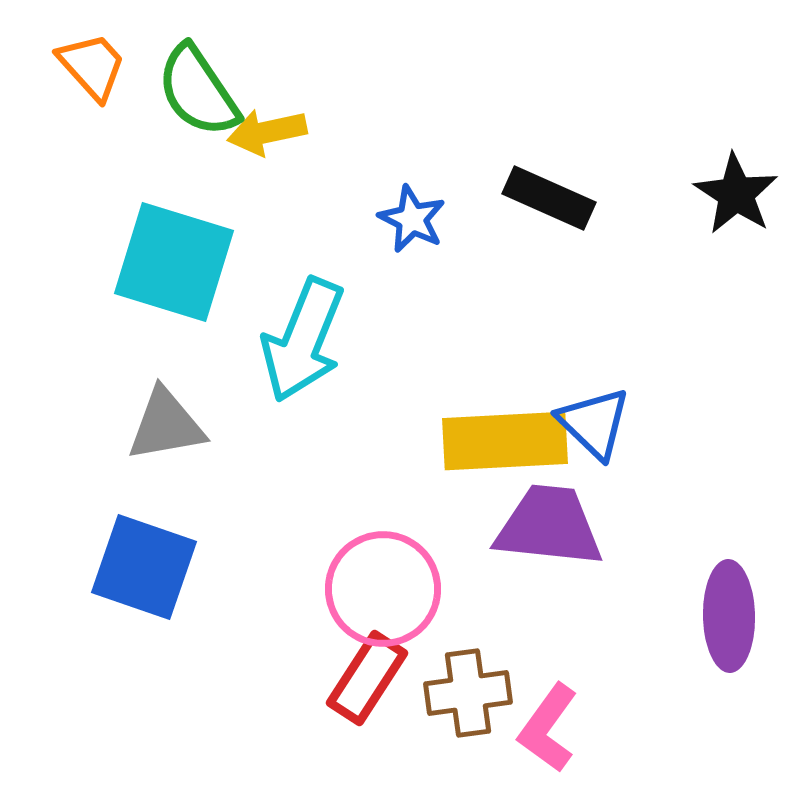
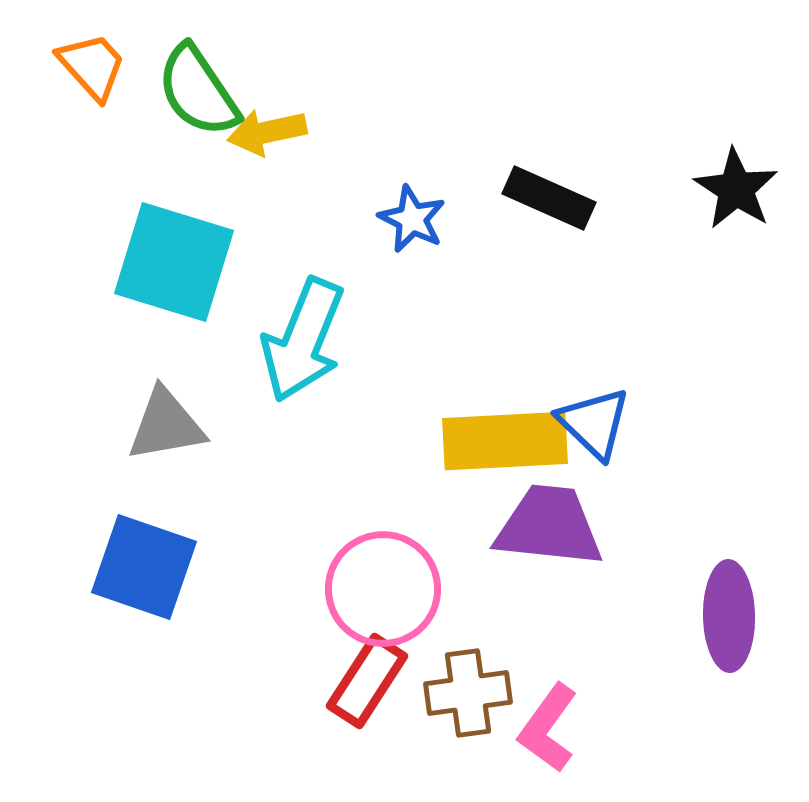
black star: moved 5 px up
red rectangle: moved 3 px down
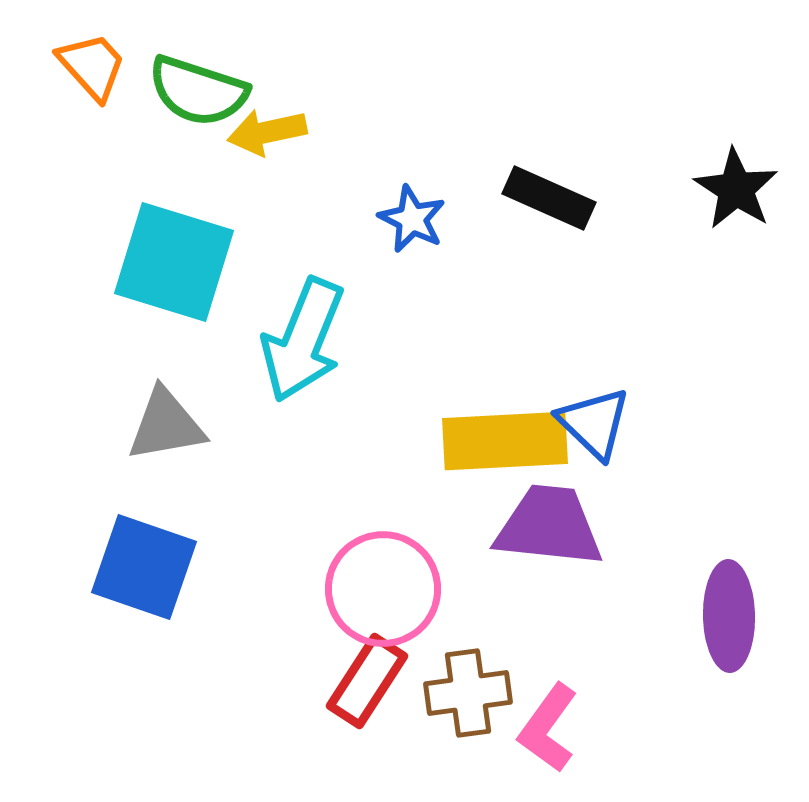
green semicircle: rotated 38 degrees counterclockwise
